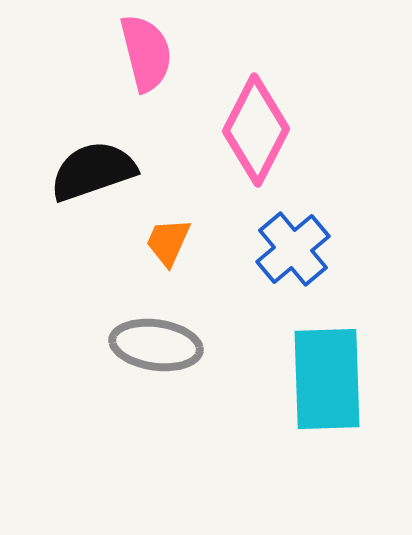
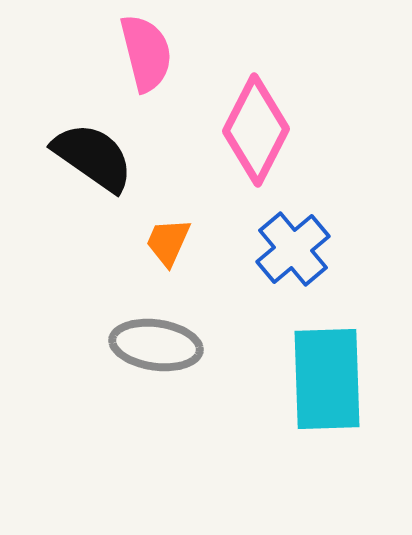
black semicircle: moved 14 px up; rotated 54 degrees clockwise
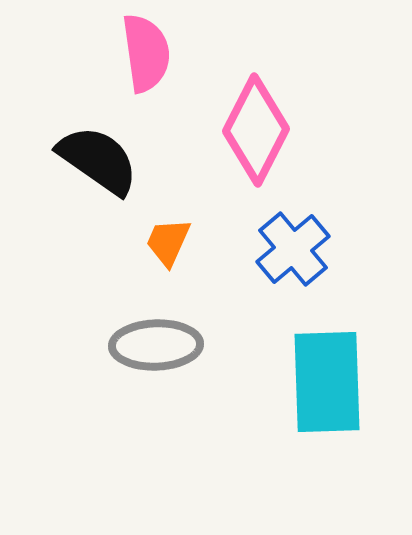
pink semicircle: rotated 6 degrees clockwise
black semicircle: moved 5 px right, 3 px down
gray ellipse: rotated 10 degrees counterclockwise
cyan rectangle: moved 3 px down
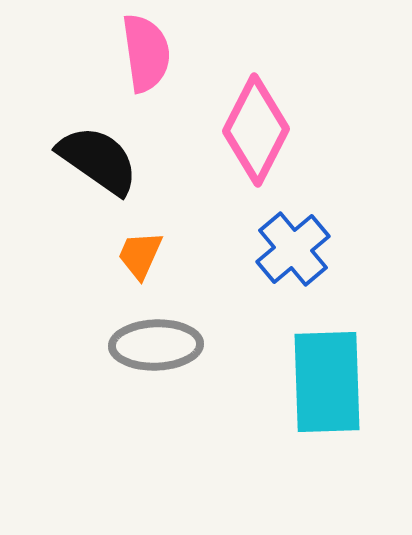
orange trapezoid: moved 28 px left, 13 px down
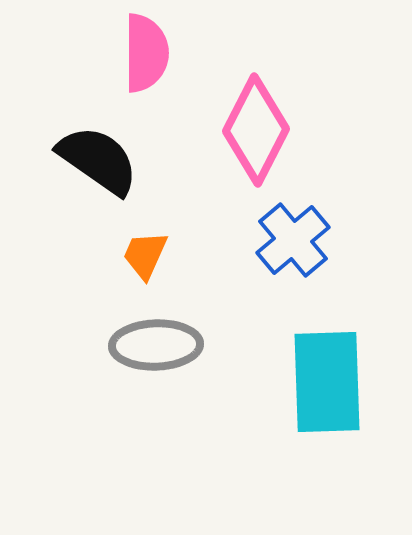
pink semicircle: rotated 8 degrees clockwise
blue cross: moved 9 px up
orange trapezoid: moved 5 px right
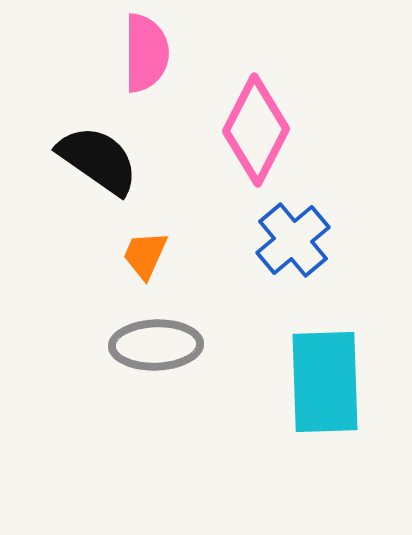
cyan rectangle: moved 2 px left
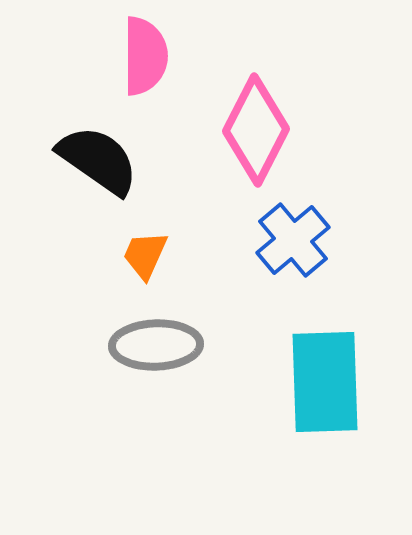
pink semicircle: moved 1 px left, 3 px down
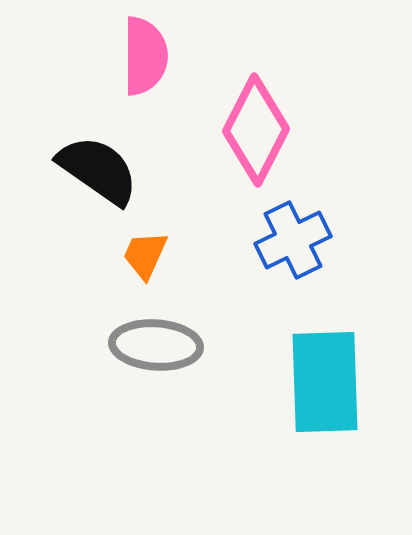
black semicircle: moved 10 px down
blue cross: rotated 14 degrees clockwise
gray ellipse: rotated 6 degrees clockwise
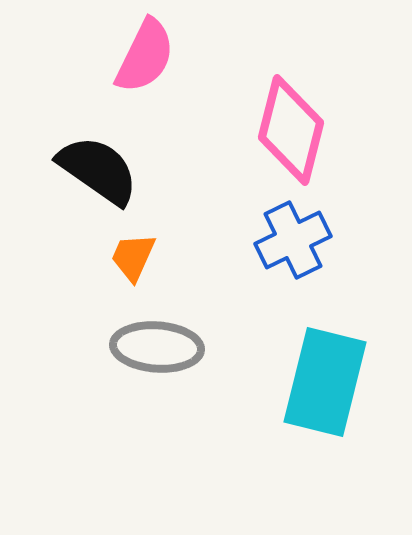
pink semicircle: rotated 26 degrees clockwise
pink diamond: moved 35 px right; rotated 13 degrees counterclockwise
orange trapezoid: moved 12 px left, 2 px down
gray ellipse: moved 1 px right, 2 px down
cyan rectangle: rotated 16 degrees clockwise
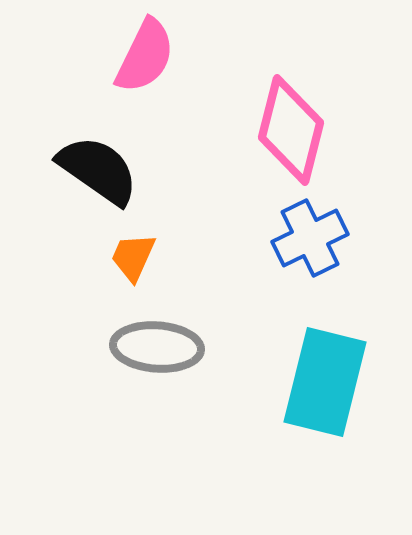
blue cross: moved 17 px right, 2 px up
